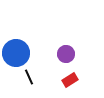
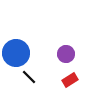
black line: rotated 21 degrees counterclockwise
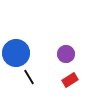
black line: rotated 14 degrees clockwise
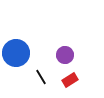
purple circle: moved 1 px left, 1 px down
black line: moved 12 px right
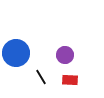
red rectangle: rotated 35 degrees clockwise
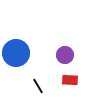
black line: moved 3 px left, 9 px down
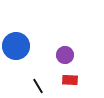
blue circle: moved 7 px up
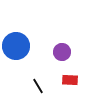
purple circle: moved 3 px left, 3 px up
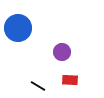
blue circle: moved 2 px right, 18 px up
black line: rotated 28 degrees counterclockwise
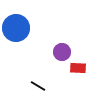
blue circle: moved 2 px left
red rectangle: moved 8 px right, 12 px up
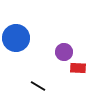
blue circle: moved 10 px down
purple circle: moved 2 px right
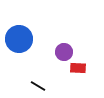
blue circle: moved 3 px right, 1 px down
